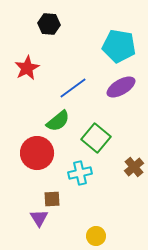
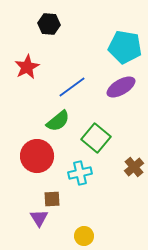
cyan pentagon: moved 6 px right, 1 px down
red star: moved 1 px up
blue line: moved 1 px left, 1 px up
red circle: moved 3 px down
yellow circle: moved 12 px left
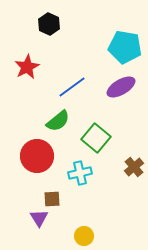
black hexagon: rotated 20 degrees clockwise
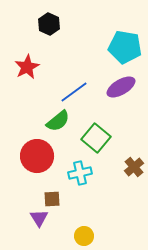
blue line: moved 2 px right, 5 px down
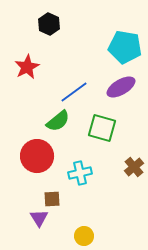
green square: moved 6 px right, 10 px up; rotated 24 degrees counterclockwise
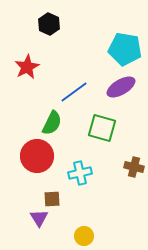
cyan pentagon: moved 2 px down
green semicircle: moved 6 px left, 2 px down; rotated 25 degrees counterclockwise
brown cross: rotated 36 degrees counterclockwise
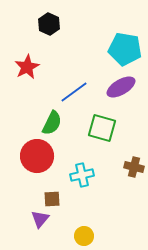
cyan cross: moved 2 px right, 2 px down
purple triangle: moved 1 px right, 1 px down; rotated 12 degrees clockwise
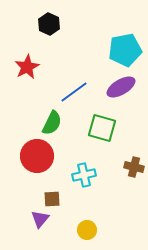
cyan pentagon: moved 1 px down; rotated 20 degrees counterclockwise
cyan cross: moved 2 px right
yellow circle: moved 3 px right, 6 px up
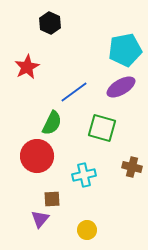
black hexagon: moved 1 px right, 1 px up
brown cross: moved 2 px left
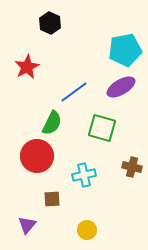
purple triangle: moved 13 px left, 6 px down
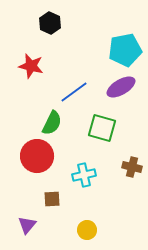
red star: moved 4 px right, 1 px up; rotated 30 degrees counterclockwise
